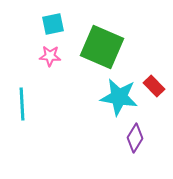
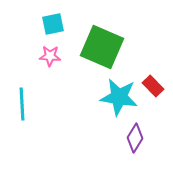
red rectangle: moved 1 px left
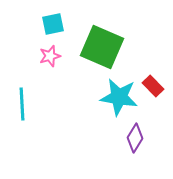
pink star: rotated 20 degrees counterclockwise
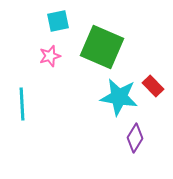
cyan square: moved 5 px right, 3 px up
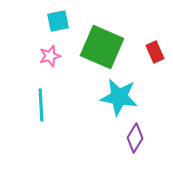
red rectangle: moved 2 px right, 34 px up; rotated 20 degrees clockwise
cyan line: moved 19 px right, 1 px down
